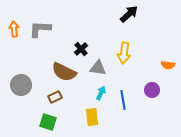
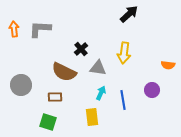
brown rectangle: rotated 24 degrees clockwise
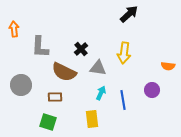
gray L-shape: moved 18 px down; rotated 90 degrees counterclockwise
orange semicircle: moved 1 px down
yellow rectangle: moved 2 px down
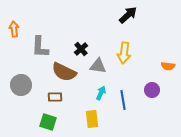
black arrow: moved 1 px left, 1 px down
gray triangle: moved 2 px up
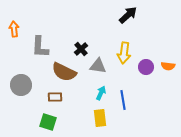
purple circle: moved 6 px left, 23 px up
yellow rectangle: moved 8 px right, 1 px up
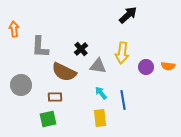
yellow arrow: moved 2 px left
cyan arrow: rotated 64 degrees counterclockwise
green square: moved 3 px up; rotated 30 degrees counterclockwise
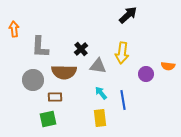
purple circle: moved 7 px down
brown semicircle: rotated 25 degrees counterclockwise
gray circle: moved 12 px right, 5 px up
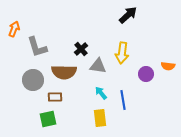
orange arrow: rotated 28 degrees clockwise
gray L-shape: moved 3 px left; rotated 20 degrees counterclockwise
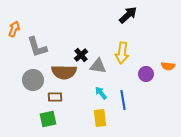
black cross: moved 6 px down
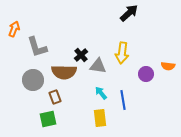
black arrow: moved 1 px right, 2 px up
brown rectangle: rotated 72 degrees clockwise
